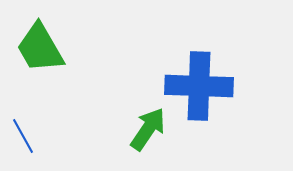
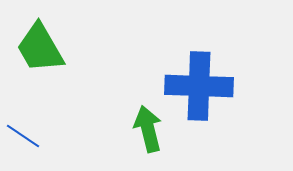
green arrow: rotated 48 degrees counterclockwise
blue line: rotated 27 degrees counterclockwise
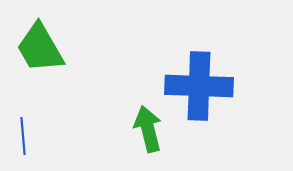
blue line: rotated 51 degrees clockwise
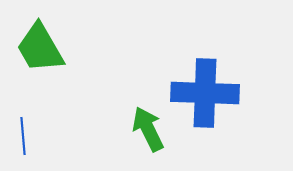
blue cross: moved 6 px right, 7 px down
green arrow: rotated 12 degrees counterclockwise
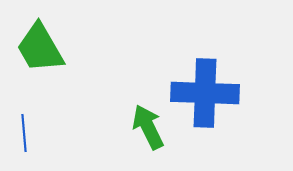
green arrow: moved 2 px up
blue line: moved 1 px right, 3 px up
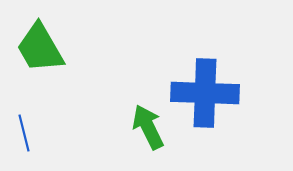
blue line: rotated 9 degrees counterclockwise
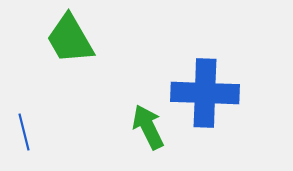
green trapezoid: moved 30 px right, 9 px up
blue line: moved 1 px up
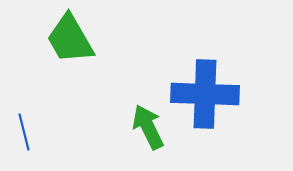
blue cross: moved 1 px down
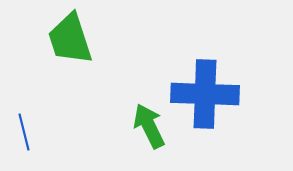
green trapezoid: rotated 12 degrees clockwise
green arrow: moved 1 px right, 1 px up
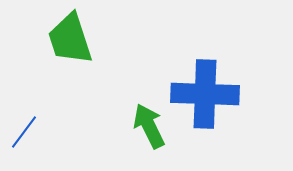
blue line: rotated 51 degrees clockwise
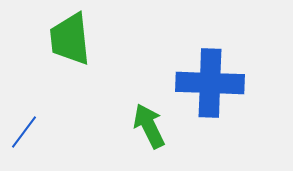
green trapezoid: rotated 12 degrees clockwise
blue cross: moved 5 px right, 11 px up
